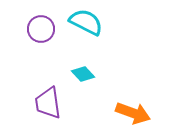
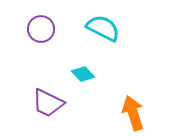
cyan semicircle: moved 17 px right, 6 px down
purple trapezoid: rotated 56 degrees counterclockwise
orange arrow: rotated 128 degrees counterclockwise
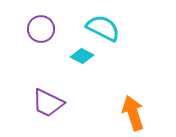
cyan diamond: moved 1 px left, 18 px up; rotated 20 degrees counterclockwise
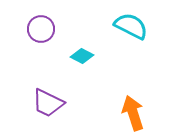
cyan semicircle: moved 28 px right, 2 px up
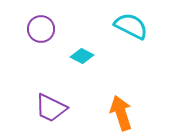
purple trapezoid: moved 3 px right, 5 px down
orange arrow: moved 12 px left
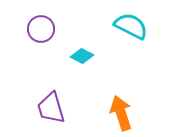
purple trapezoid: rotated 48 degrees clockwise
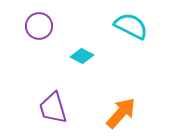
purple circle: moved 2 px left, 3 px up
purple trapezoid: moved 2 px right
orange arrow: rotated 60 degrees clockwise
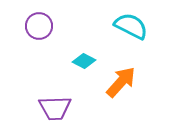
cyan diamond: moved 2 px right, 5 px down
purple trapezoid: moved 2 px right; rotated 76 degrees counterclockwise
orange arrow: moved 31 px up
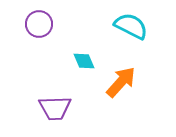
purple circle: moved 2 px up
cyan diamond: rotated 40 degrees clockwise
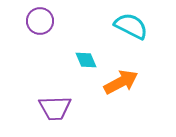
purple circle: moved 1 px right, 3 px up
cyan diamond: moved 2 px right, 1 px up
orange arrow: rotated 20 degrees clockwise
